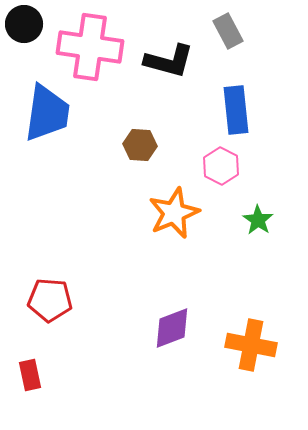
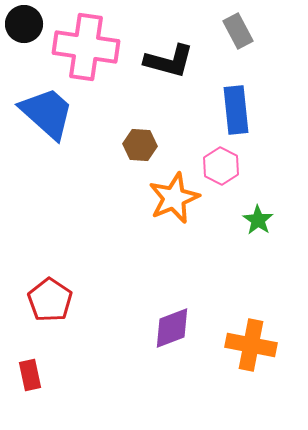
gray rectangle: moved 10 px right
pink cross: moved 4 px left
blue trapezoid: rotated 56 degrees counterclockwise
orange star: moved 15 px up
red pentagon: rotated 30 degrees clockwise
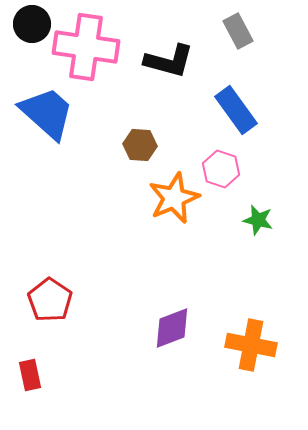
black circle: moved 8 px right
blue rectangle: rotated 30 degrees counterclockwise
pink hexagon: moved 3 px down; rotated 9 degrees counterclockwise
green star: rotated 20 degrees counterclockwise
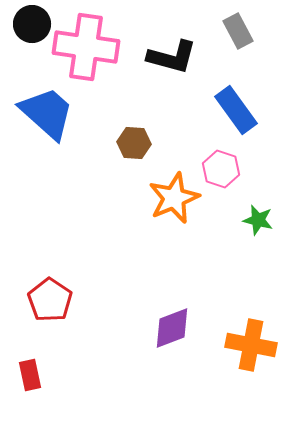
black L-shape: moved 3 px right, 4 px up
brown hexagon: moved 6 px left, 2 px up
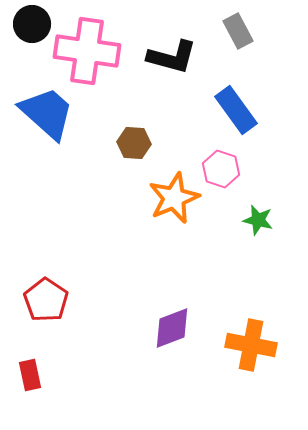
pink cross: moved 1 px right, 4 px down
red pentagon: moved 4 px left
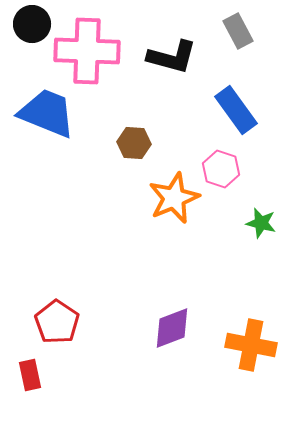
pink cross: rotated 6 degrees counterclockwise
blue trapezoid: rotated 20 degrees counterclockwise
green star: moved 3 px right, 3 px down
red pentagon: moved 11 px right, 22 px down
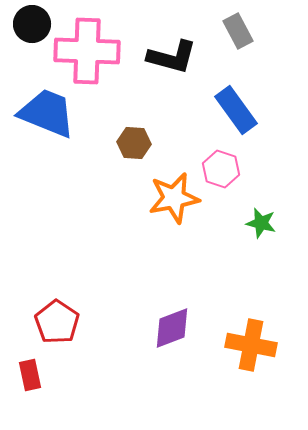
orange star: rotated 12 degrees clockwise
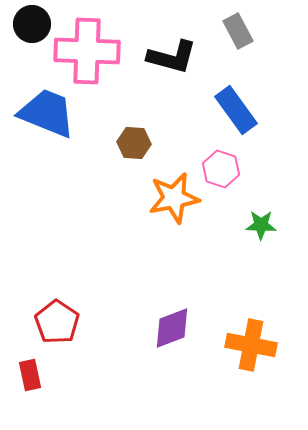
green star: moved 2 px down; rotated 12 degrees counterclockwise
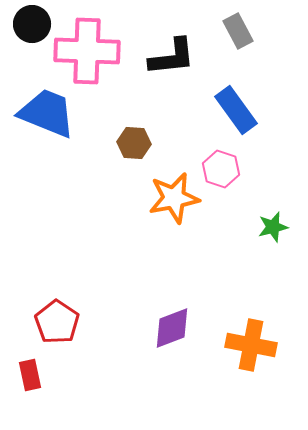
black L-shape: rotated 21 degrees counterclockwise
green star: moved 12 px right, 2 px down; rotated 16 degrees counterclockwise
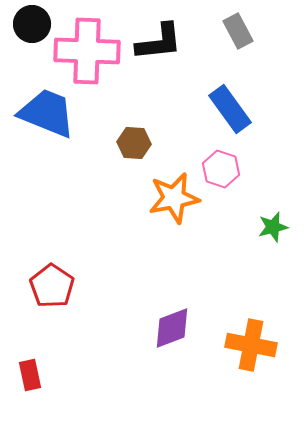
black L-shape: moved 13 px left, 15 px up
blue rectangle: moved 6 px left, 1 px up
red pentagon: moved 5 px left, 36 px up
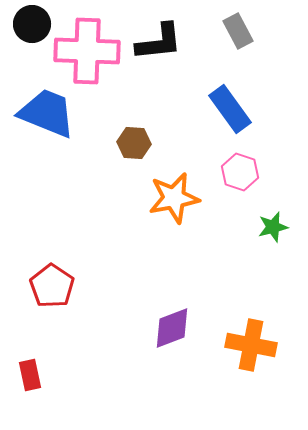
pink hexagon: moved 19 px right, 3 px down
